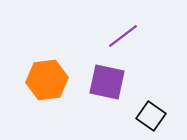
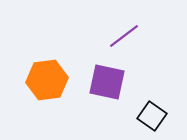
purple line: moved 1 px right
black square: moved 1 px right
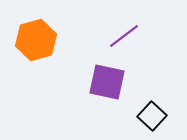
orange hexagon: moved 11 px left, 40 px up; rotated 9 degrees counterclockwise
black square: rotated 8 degrees clockwise
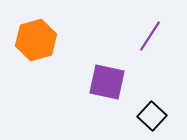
purple line: moved 26 px right; rotated 20 degrees counterclockwise
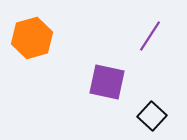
orange hexagon: moved 4 px left, 2 px up
